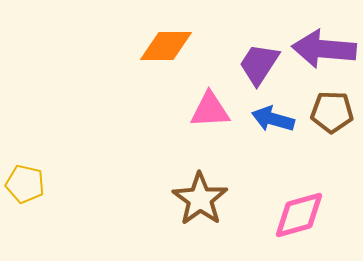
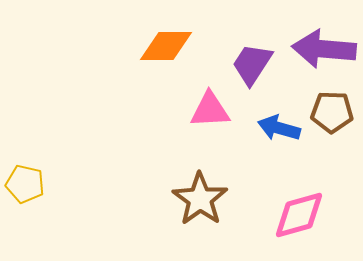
purple trapezoid: moved 7 px left
blue arrow: moved 6 px right, 9 px down
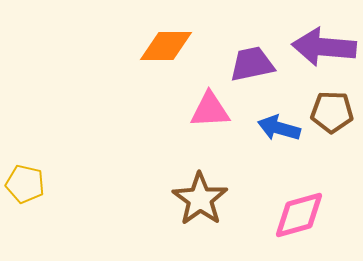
purple arrow: moved 2 px up
purple trapezoid: rotated 45 degrees clockwise
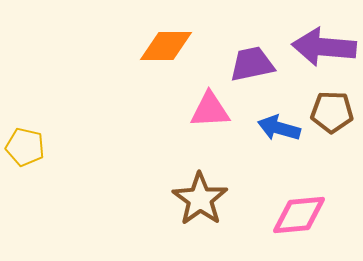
yellow pentagon: moved 37 px up
pink diamond: rotated 10 degrees clockwise
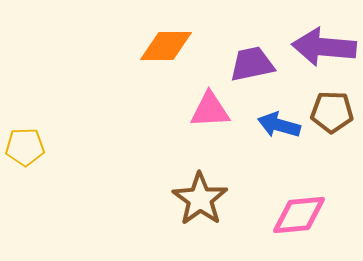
blue arrow: moved 3 px up
yellow pentagon: rotated 15 degrees counterclockwise
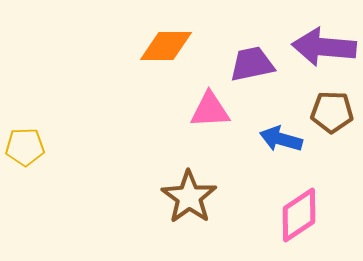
blue arrow: moved 2 px right, 14 px down
brown star: moved 11 px left, 2 px up
pink diamond: rotated 28 degrees counterclockwise
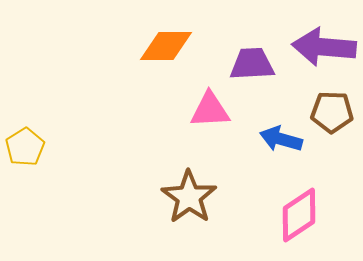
purple trapezoid: rotated 9 degrees clockwise
yellow pentagon: rotated 30 degrees counterclockwise
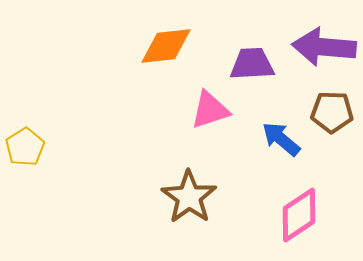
orange diamond: rotated 6 degrees counterclockwise
pink triangle: rotated 15 degrees counterclockwise
blue arrow: rotated 24 degrees clockwise
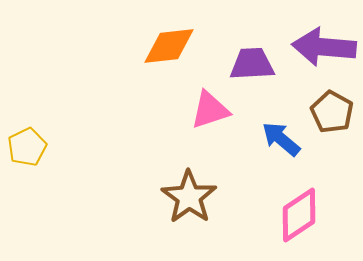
orange diamond: moved 3 px right
brown pentagon: rotated 27 degrees clockwise
yellow pentagon: moved 2 px right; rotated 6 degrees clockwise
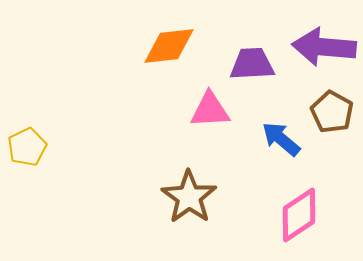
pink triangle: rotated 15 degrees clockwise
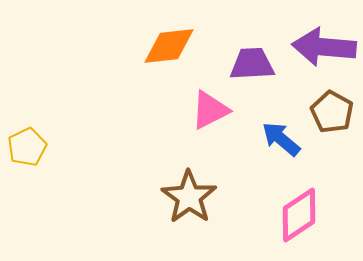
pink triangle: rotated 24 degrees counterclockwise
